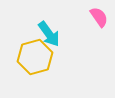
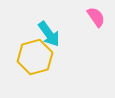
pink semicircle: moved 3 px left
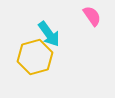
pink semicircle: moved 4 px left, 1 px up
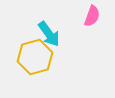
pink semicircle: rotated 55 degrees clockwise
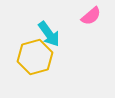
pink semicircle: moved 1 px left; rotated 30 degrees clockwise
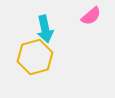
cyan arrow: moved 4 px left, 5 px up; rotated 24 degrees clockwise
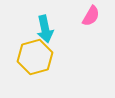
pink semicircle: rotated 20 degrees counterclockwise
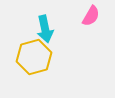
yellow hexagon: moved 1 px left
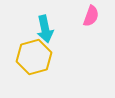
pink semicircle: rotated 10 degrees counterclockwise
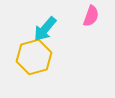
cyan arrow: rotated 52 degrees clockwise
